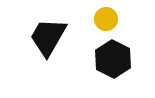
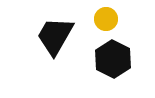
black trapezoid: moved 7 px right, 1 px up
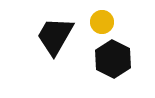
yellow circle: moved 4 px left, 3 px down
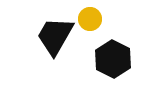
yellow circle: moved 12 px left, 3 px up
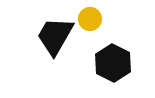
black hexagon: moved 4 px down
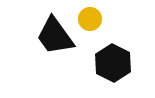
black trapezoid: rotated 66 degrees counterclockwise
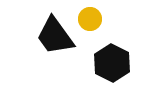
black hexagon: moved 1 px left
